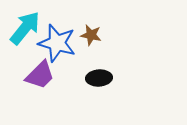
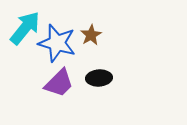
brown star: rotated 30 degrees clockwise
purple trapezoid: moved 19 px right, 8 px down
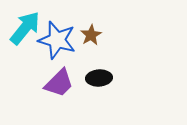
blue star: moved 3 px up
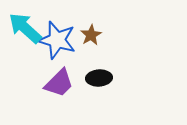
cyan arrow: rotated 87 degrees counterclockwise
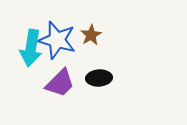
cyan arrow: moved 6 px right, 20 px down; rotated 123 degrees counterclockwise
purple trapezoid: moved 1 px right
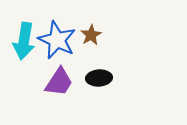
blue star: rotated 9 degrees clockwise
cyan arrow: moved 7 px left, 7 px up
purple trapezoid: moved 1 px left, 1 px up; rotated 12 degrees counterclockwise
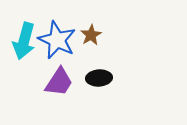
cyan arrow: rotated 6 degrees clockwise
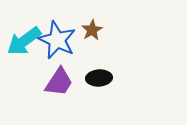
brown star: moved 1 px right, 5 px up
cyan arrow: rotated 39 degrees clockwise
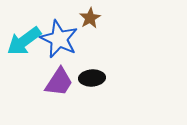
brown star: moved 2 px left, 12 px up
blue star: moved 2 px right, 1 px up
black ellipse: moved 7 px left
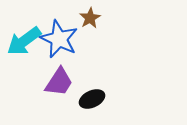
black ellipse: moved 21 px down; rotated 20 degrees counterclockwise
